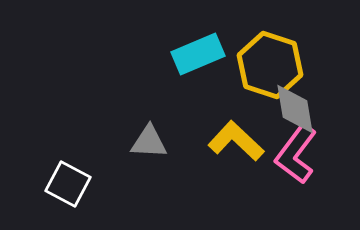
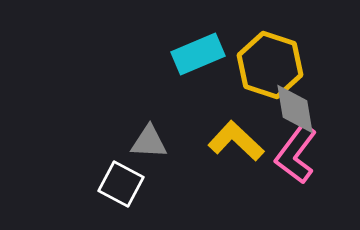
white square: moved 53 px right
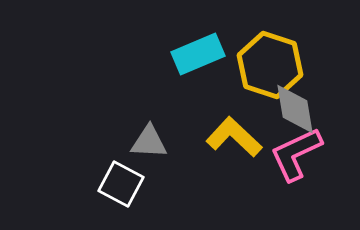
yellow L-shape: moved 2 px left, 4 px up
pink L-shape: rotated 28 degrees clockwise
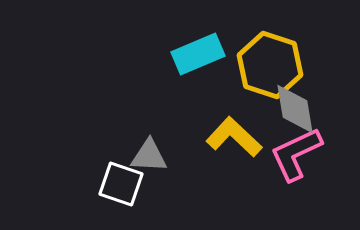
gray triangle: moved 14 px down
white square: rotated 9 degrees counterclockwise
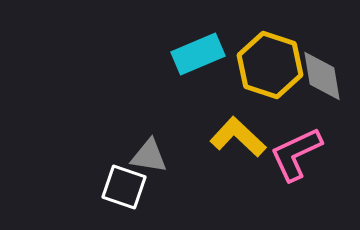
gray diamond: moved 27 px right, 33 px up
yellow L-shape: moved 4 px right
gray triangle: rotated 6 degrees clockwise
white square: moved 3 px right, 3 px down
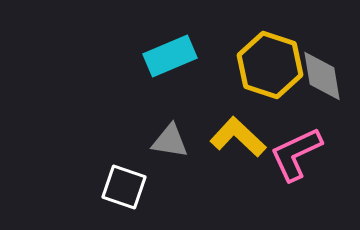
cyan rectangle: moved 28 px left, 2 px down
gray triangle: moved 21 px right, 15 px up
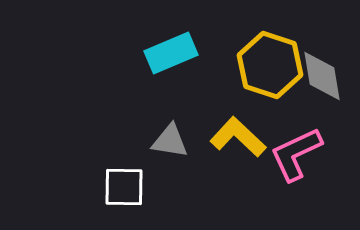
cyan rectangle: moved 1 px right, 3 px up
white square: rotated 18 degrees counterclockwise
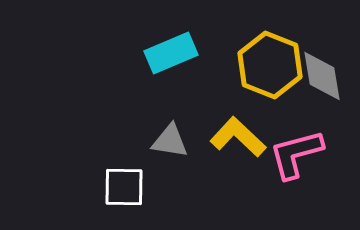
yellow hexagon: rotated 4 degrees clockwise
pink L-shape: rotated 10 degrees clockwise
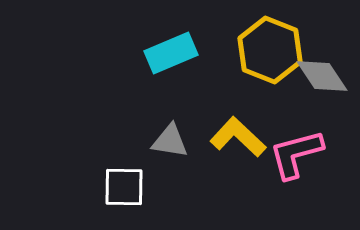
yellow hexagon: moved 15 px up
gray diamond: rotated 24 degrees counterclockwise
